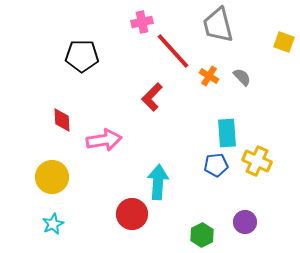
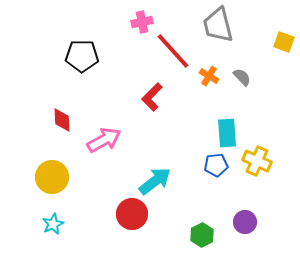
pink arrow: rotated 20 degrees counterclockwise
cyan arrow: moved 3 px left, 1 px up; rotated 48 degrees clockwise
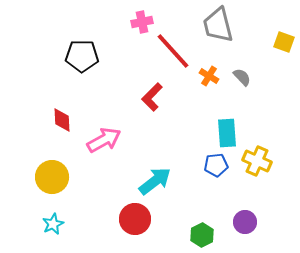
red circle: moved 3 px right, 5 px down
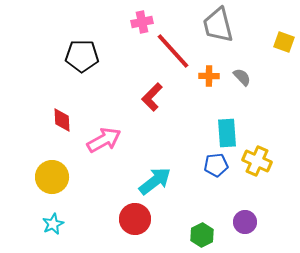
orange cross: rotated 30 degrees counterclockwise
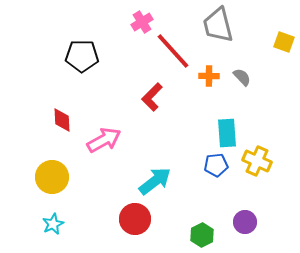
pink cross: rotated 20 degrees counterclockwise
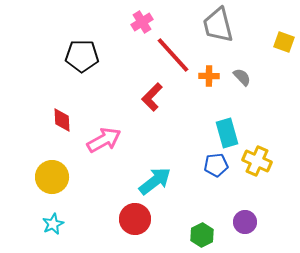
red line: moved 4 px down
cyan rectangle: rotated 12 degrees counterclockwise
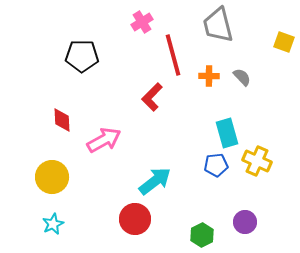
red line: rotated 27 degrees clockwise
